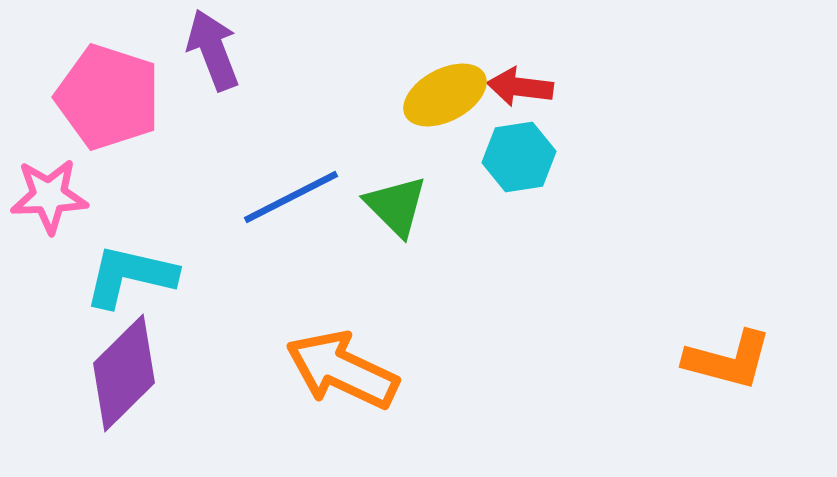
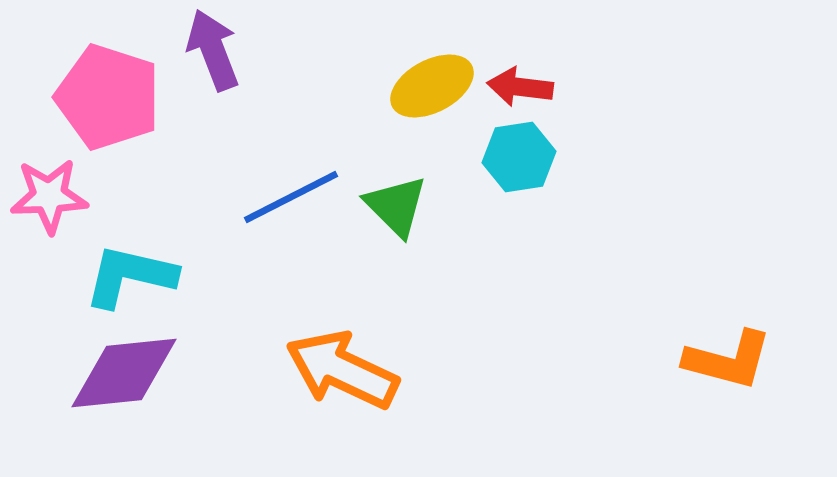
yellow ellipse: moved 13 px left, 9 px up
purple diamond: rotated 39 degrees clockwise
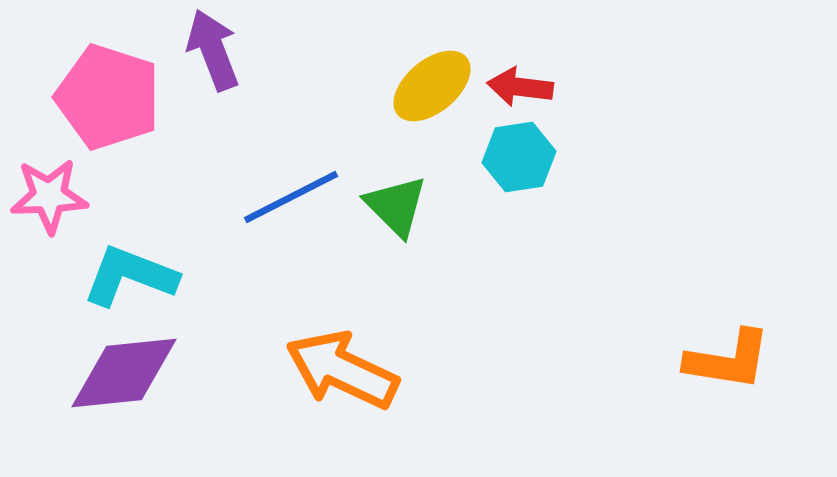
yellow ellipse: rotated 12 degrees counterclockwise
cyan L-shape: rotated 8 degrees clockwise
orange L-shape: rotated 6 degrees counterclockwise
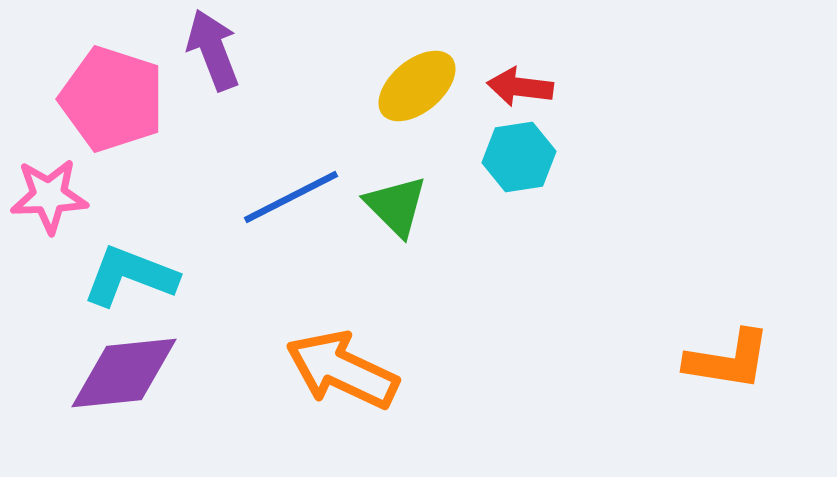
yellow ellipse: moved 15 px left
pink pentagon: moved 4 px right, 2 px down
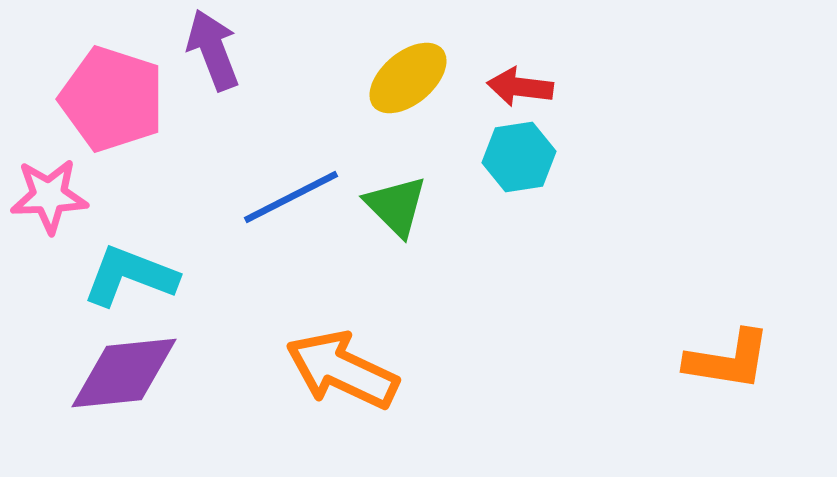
yellow ellipse: moved 9 px left, 8 px up
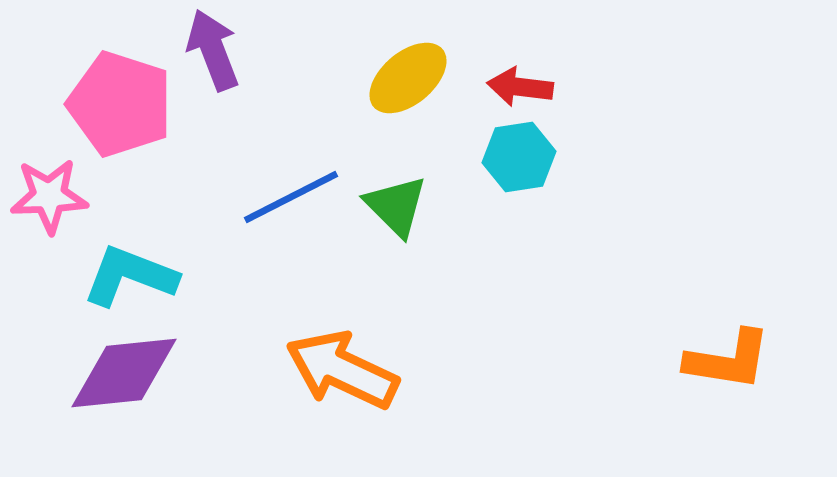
pink pentagon: moved 8 px right, 5 px down
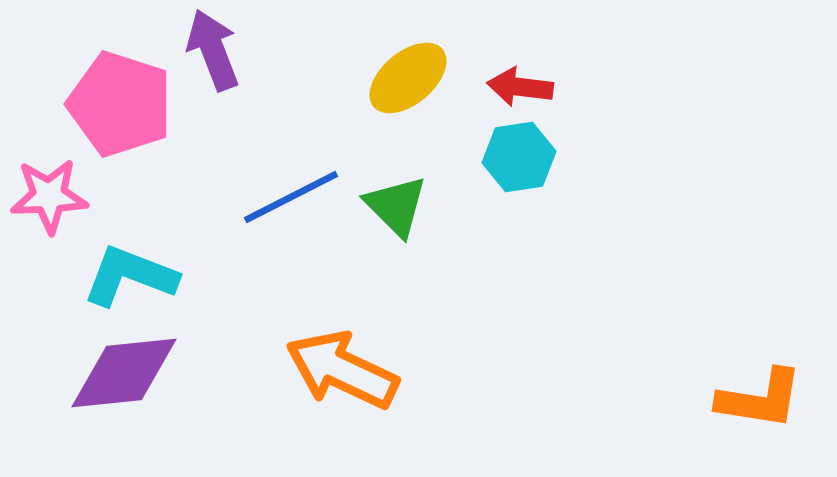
orange L-shape: moved 32 px right, 39 px down
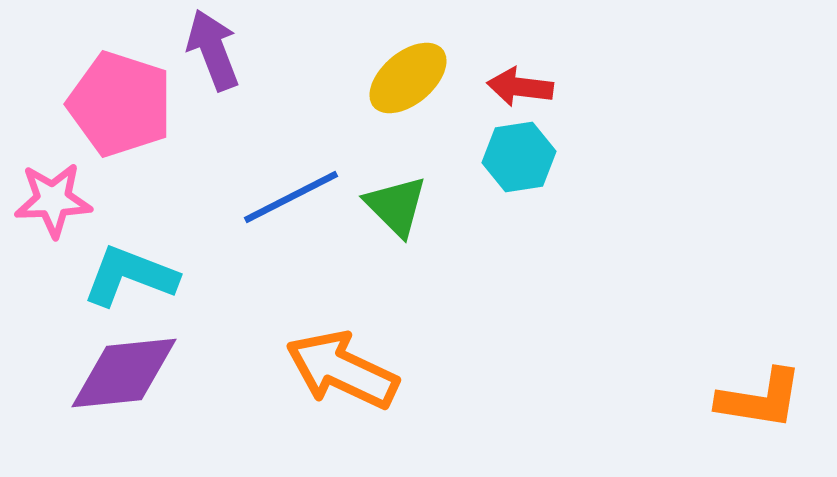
pink star: moved 4 px right, 4 px down
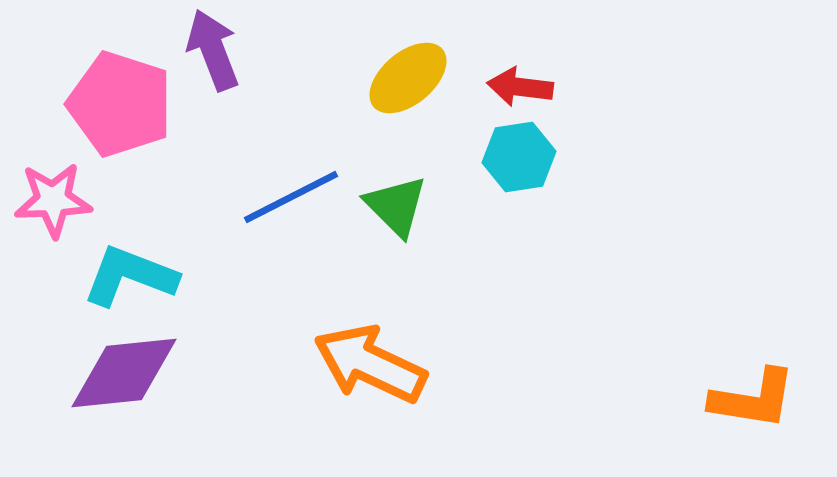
orange arrow: moved 28 px right, 6 px up
orange L-shape: moved 7 px left
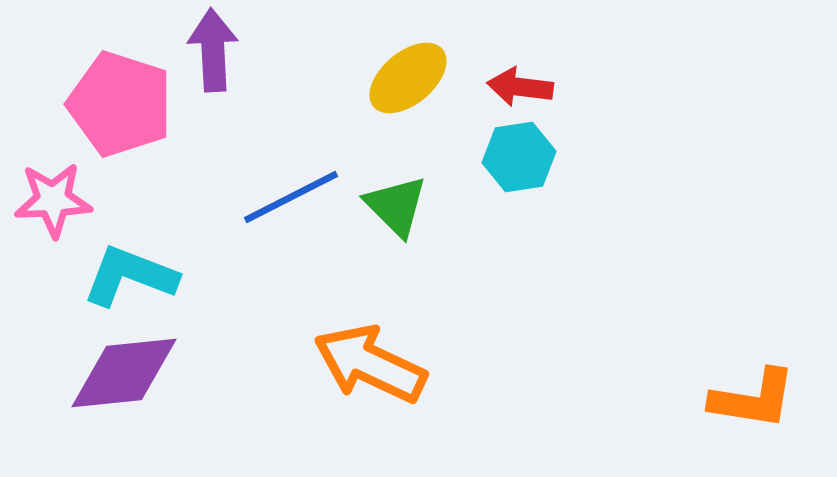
purple arrow: rotated 18 degrees clockwise
